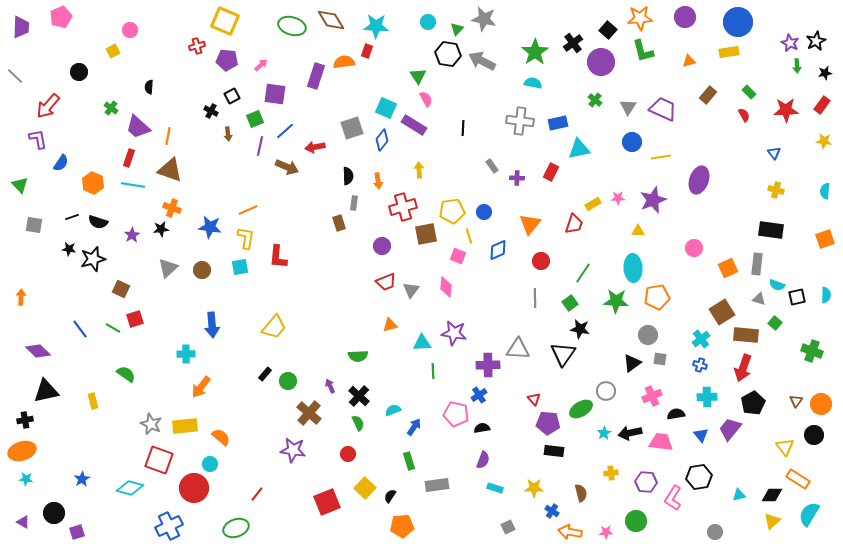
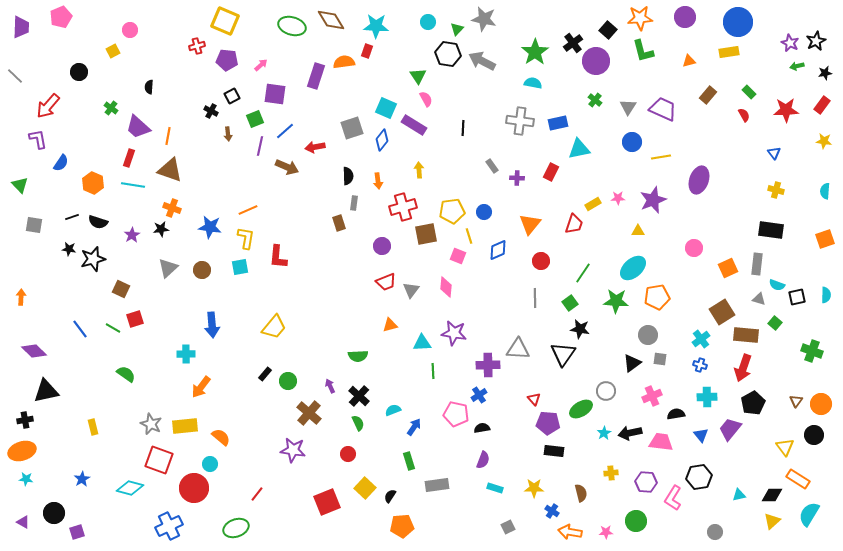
purple circle at (601, 62): moved 5 px left, 1 px up
green arrow at (797, 66): rotated 80 degrees clockwise
cyan ellipse at (633, 268): rotated 52 degrees clockwise
purple diamond at (38, 351): moved 4 px left
yellow rectangle at (93, 401): moved 26 px down
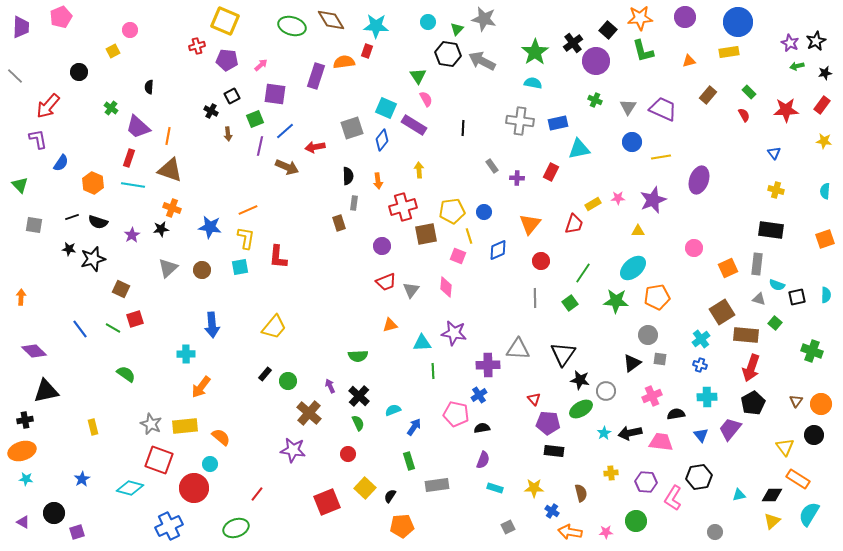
green cross at (595, 100): rotated 16 degrees counterclockwise
black star at (580, 329): moved 51 px down
red arrow at (743, 368): moved 8 px right
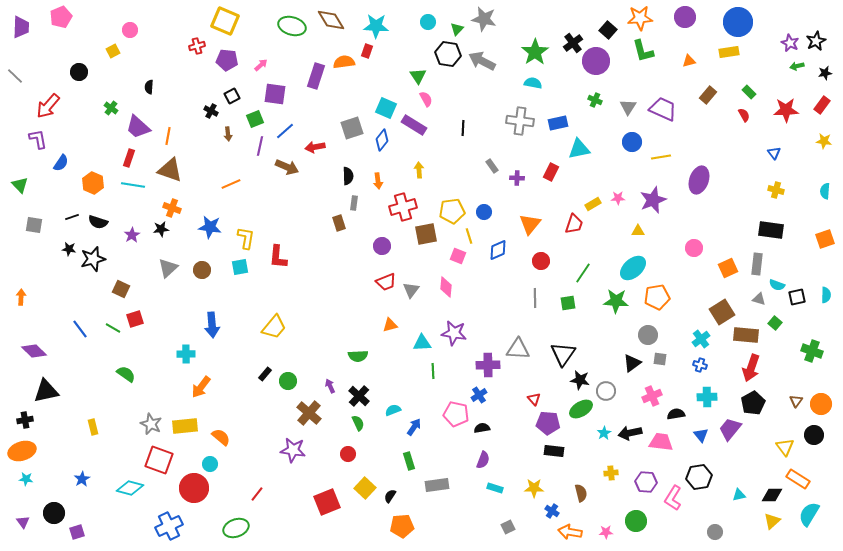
orange line at (248, 210): moved 17 px left, 26 px up
green square at (570, 303): moved 2 px left; rotated 28 degrees clockwise
purple triangle at (23, 522): rotated 24 degrees clockwise
